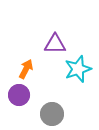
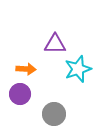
orange arrow: rotated 66 degrees clockwise
purple circle: moved 1 px right, 1 px up
gray circle: moved 2 px right
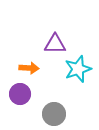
orange arrow: moved 3 px right, 1 px up
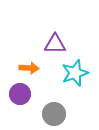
cyan star: moved 3 px left, 4 px down
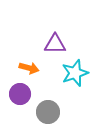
orange arrow: rotated 12 degrees clockwise
gray circle: moved 6 px left, 2 px up
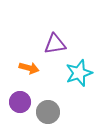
purple triangle: rotated 10 degrees counterclockwise
cyan star: moved 4 px right
purple circle: moved 8 px down
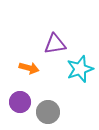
cyan star: moved 1 px right, 4 px up
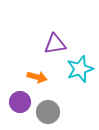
orange arrow: moved 8 px right, 9 px down
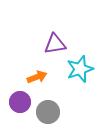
orange arrow: rotated 36 degrees counterclockwise
